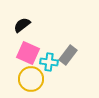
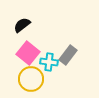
pink square: rotated 15 degrees clockwise
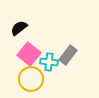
black semicircle: moved 3 px left, 3 px down
pink square: moved 1 px right, 1 px down
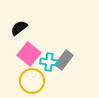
gray rectangle: moved 4 px left, 5 px down
yellow circle: moved 1 px right, 2 px down
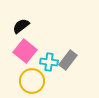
black semicircle: moved 2 px right, 2 px up
pink square: moved 4 px left, 3 px up
gray rectangle: moved 4 px right
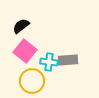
gray rectangle: rotated 48 degrees clockwise
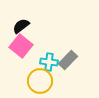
pink square: moved 4 px left, 5 px up
gray rectangle: rotated 42 degrees counterclockwise
yellow circle: moved 8 px right
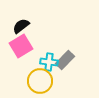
pink square: rotated 20 degrees clockwise
gray rectangle: moved 3 px left
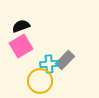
black semicircle: rotated 18 degrees clockwise
cyan cross: moved 2 px down; rotated 12 degrees counterclockwise
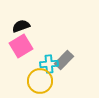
gray rectangle: moved 1 px left
